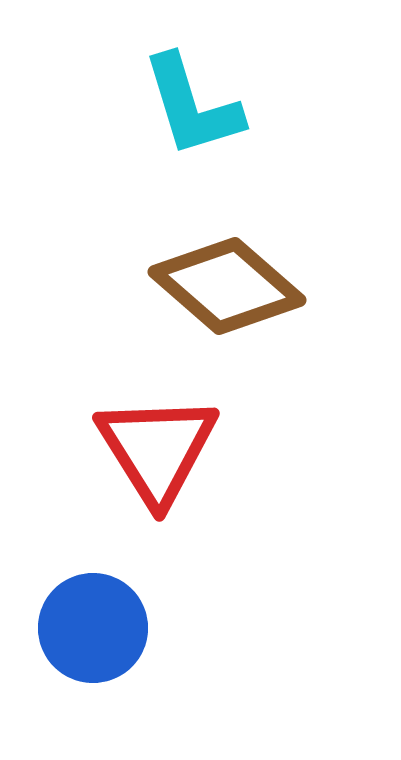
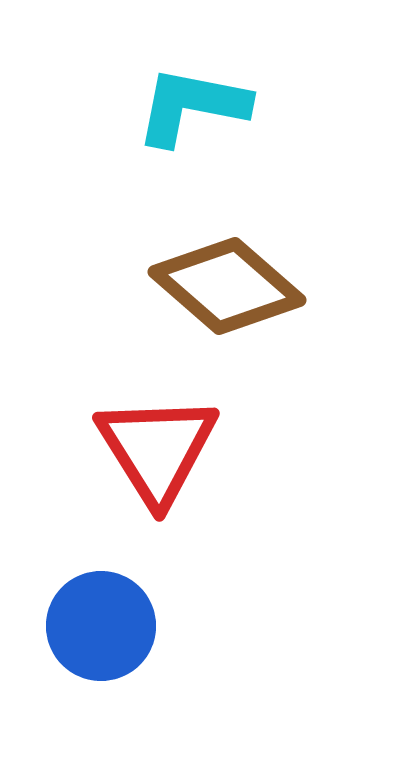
cyan L-shape: rotated 118 degrees clockwise
blue circle: moved 8 px right, 2 px up
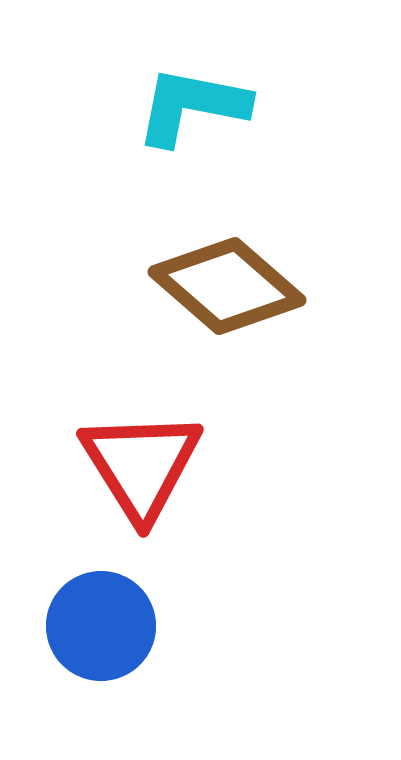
red triangle: moved 16 px left, 16 px down
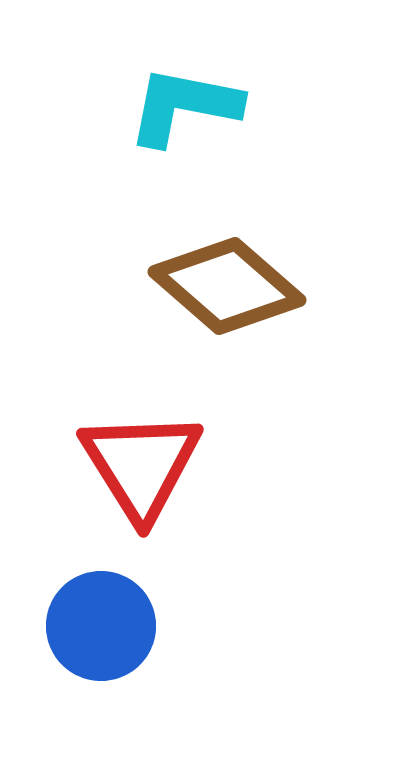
cyan L-shape: moved 8 px left
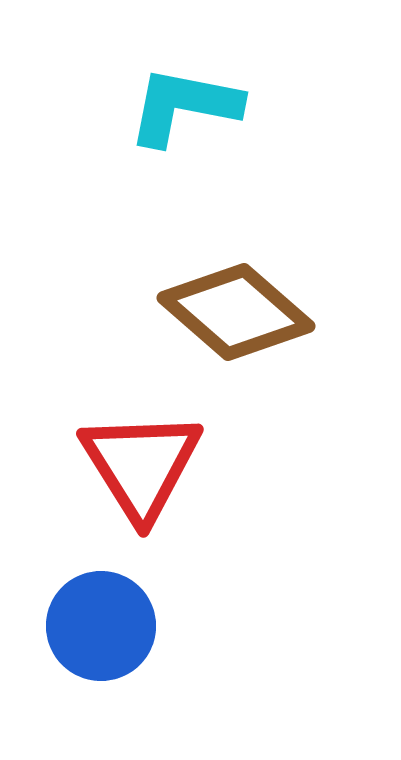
brown diamond: moved 9 px right, 26 px down
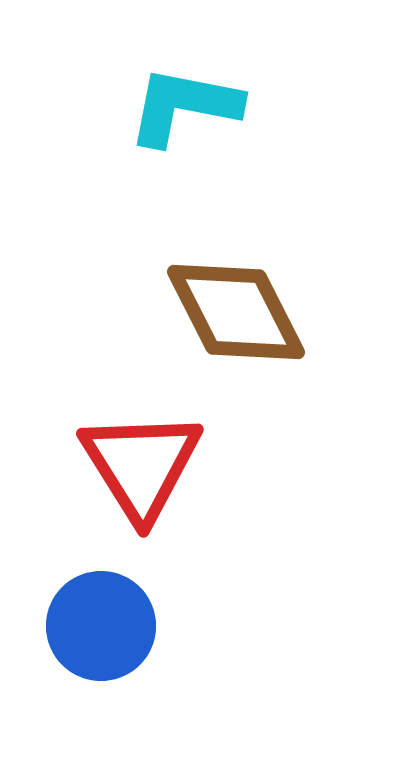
brown diamond: rotated 22 degrees clockwise
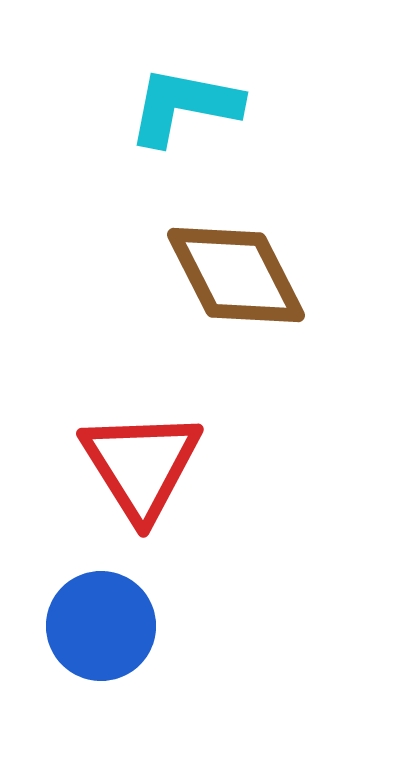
brown diamond: moved 37 px up
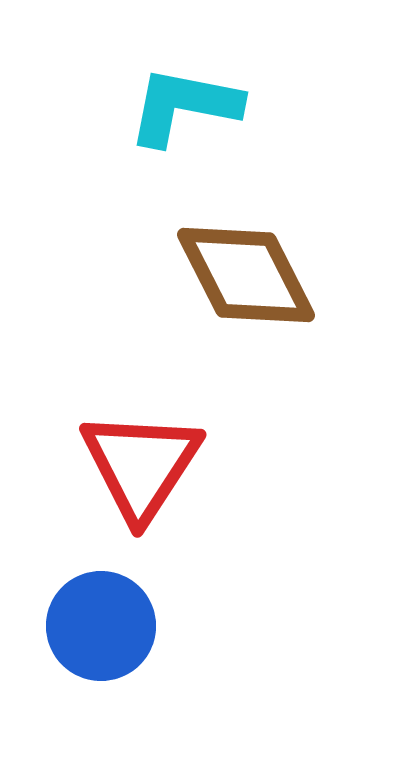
brown diamond: moved 10 px right
red triangle: rotated 5 degrees clockwise
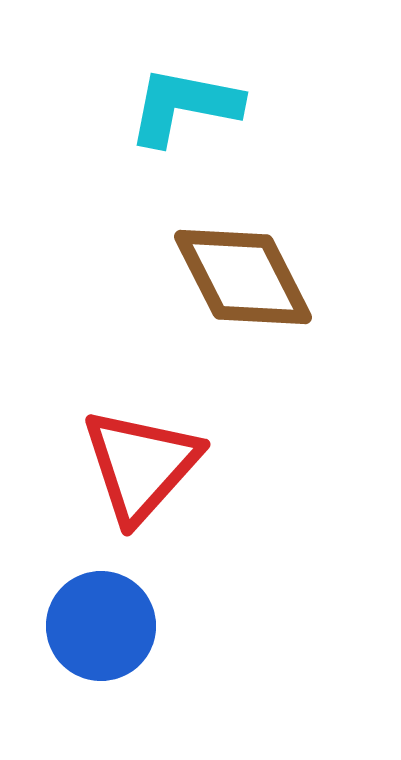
brown diamond: moved 3 px left, 2 px down
red triangle: rotated 9 degrees clockwise
